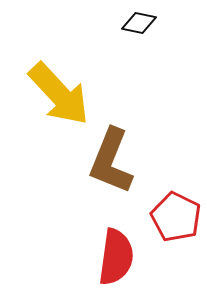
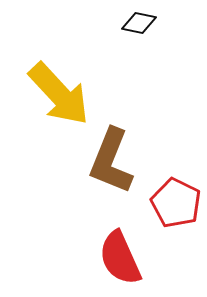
red pentagon: moved 14 px up
red semicircle: moved 4 px right, 1 px down; rotated 148 degrees clockwise
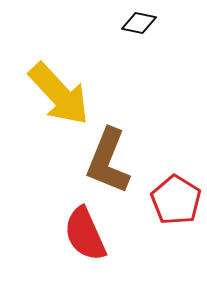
brown L-shape: moved 3 px left
red pentagon: moved 3 px up; rotated 6 degrees clockwise
red semicircle: moved 35 px left, 24 px up
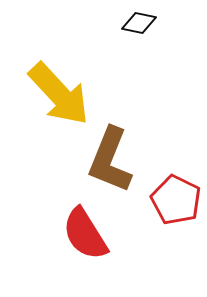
brown L-shape: moved 2 px right, 1 px up
red pentagon: rotated 6 degrees counterclockwise
red semicircle: rotated 8 degrees counterclockwise
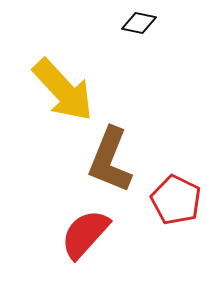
yellow arrow: moved 4 px right, 4 px up
red semicircle: rotated 74 degrees clockwise
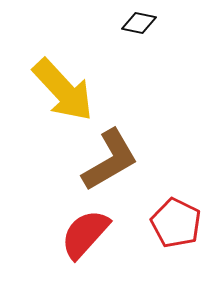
brown L-shape: rotated 142 degrees counterclockwise
red pentagon: moved 23 px down
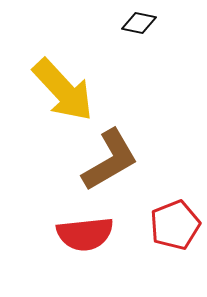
red pentagon: moved 1 px left, 2 px down; rotated 24 degrees clockwise
red semicircle: rotated 138 degrees counterclockwise
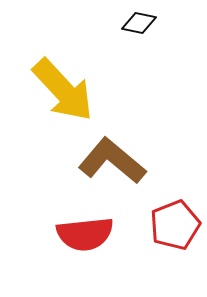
brown L-shape: moved 2 px right, 1 px down; rotated 110 degrees counterclockwise
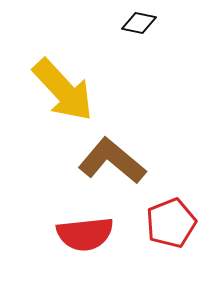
red pentagon: moved 4 px left, 2 px up
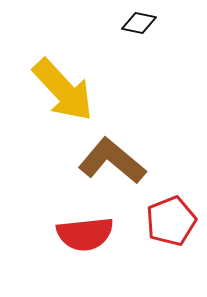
red pentagon: moved 2 px up
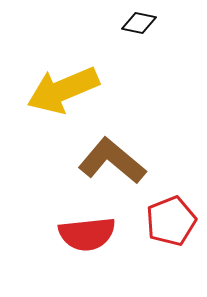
yellow arrow: rotated 110 degrees clockwise
red semicircle: moved 2 px right
